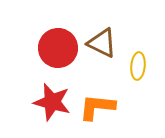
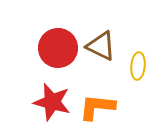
brown triangle: moved 1 px left, 3 px down
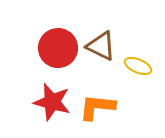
yellow ellipse: rotated 72 degrees counterclockwise
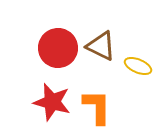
orange L-shape: rotated 84 degrees clockwise
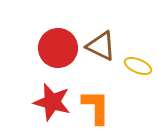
orange L-shape: moved 1 px left
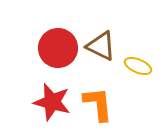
orange L-shape: moved 2 px right, 3 px up; rotated 6 degrees counterclockwise
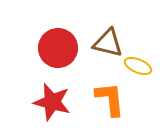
brown triangle: moved 7 px right, 3 px up; rotated 12 degrees counterclockwise
orange L-shape: moved 12 px right, 5 px up
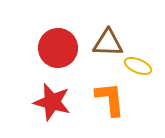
brown triangle: rotated 12 degrees counterclockwise
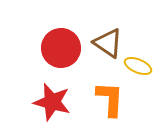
brown triangle: rotated 32 degrees clockwise
red circle: moved 3 px right
orange L-shape: rotated 9 degrees clockwise
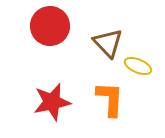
brown triangle: rotated 12 degrees clockwise
red circle: moved 11 px left, 22 px up
red star: rotated 27 degrees counterclockwise
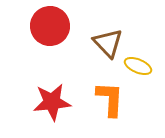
red star: rotated 6 degrees clockwise
